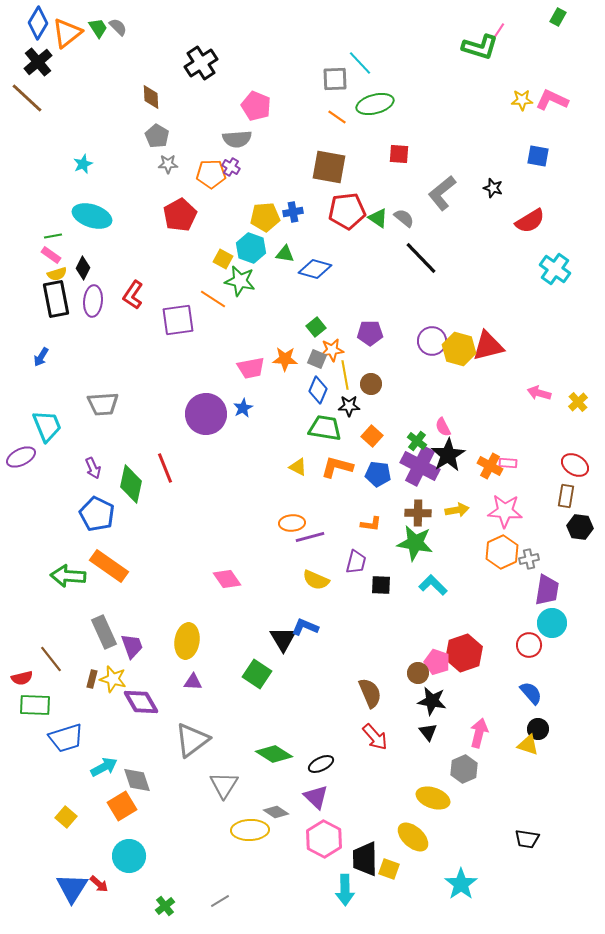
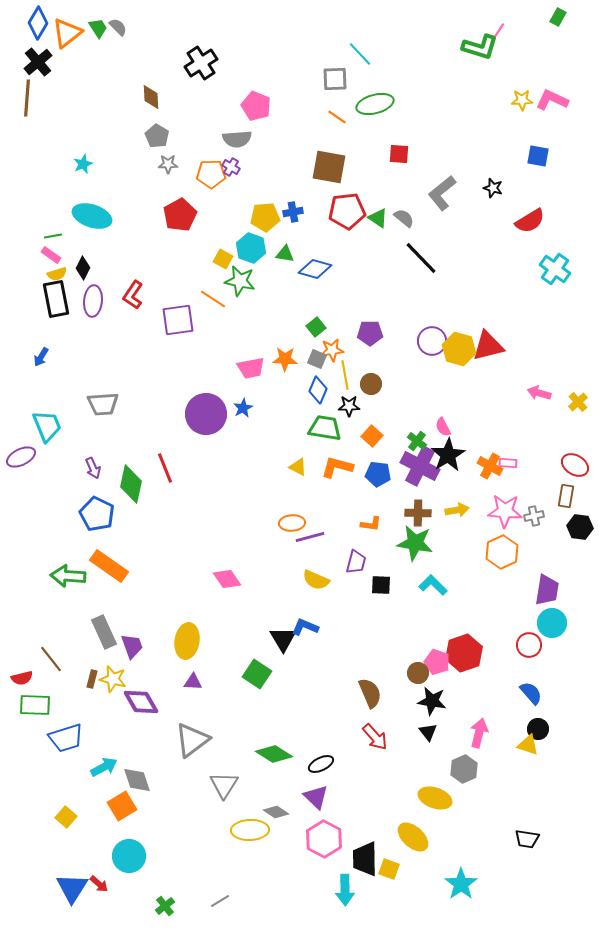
cyan line at (360, 63): moved 9 px up
brown line at (27, 98): rotated 51 degrees clockwise
gray cross at (529, 559): moved 5 px right, 43 px up
yellow ellipse at (433, 798): moved 2 px right
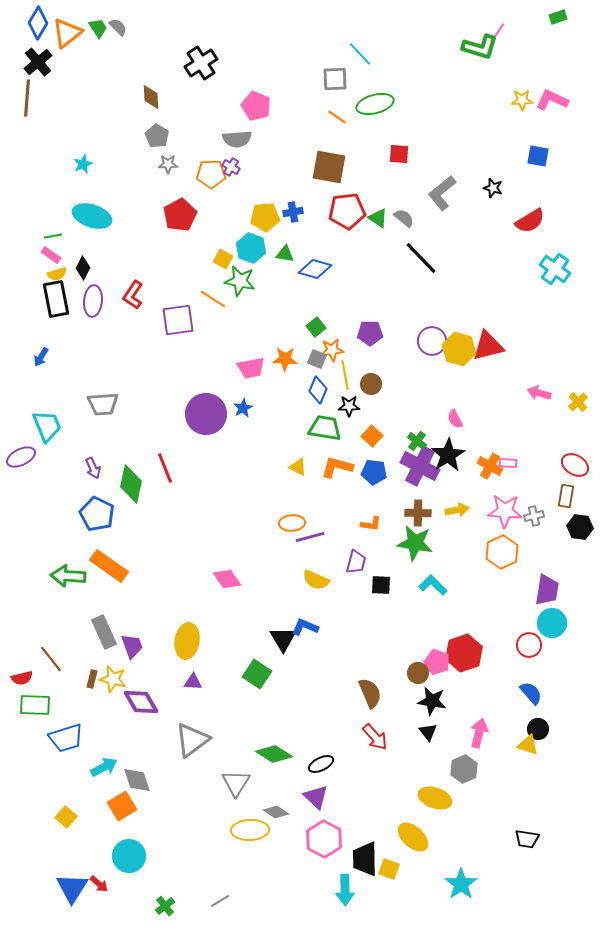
green rectangle at (558, 17): rotated 42 degrees clockwise
pink semicircle at (443, 427): moved 12 px right, 8 px up
blue pentagon at (378, 474): moved 4 px left, 2 px up
gray triangle at (224, 785): moved 12 px right, 2 px up
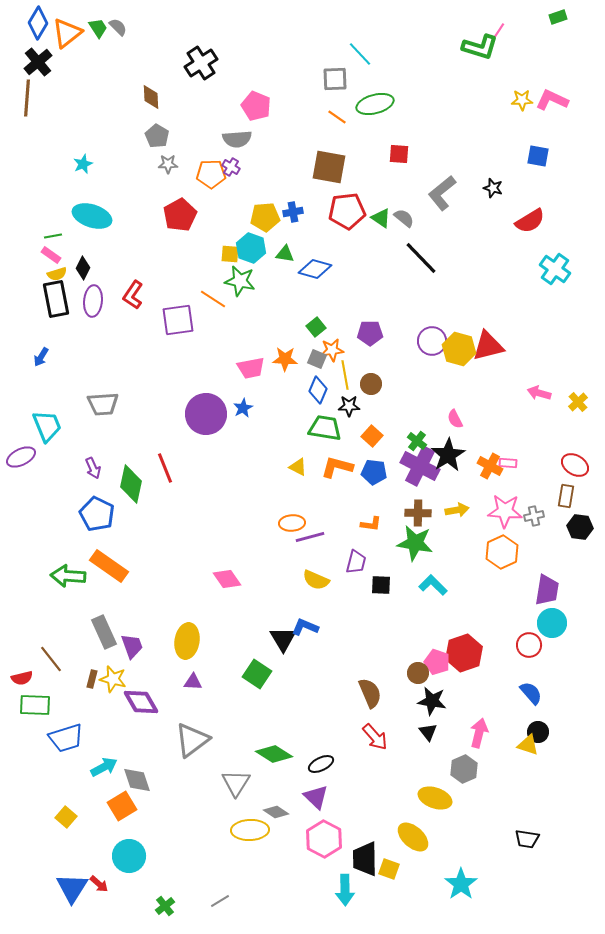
green triangle at (378, 218): moved 3 px right
yellow square at (223, 259): moved 7 px right, 5 px up; rotated 24 degrees counterclockwise
black circle at (538, 729): moved 3 px down
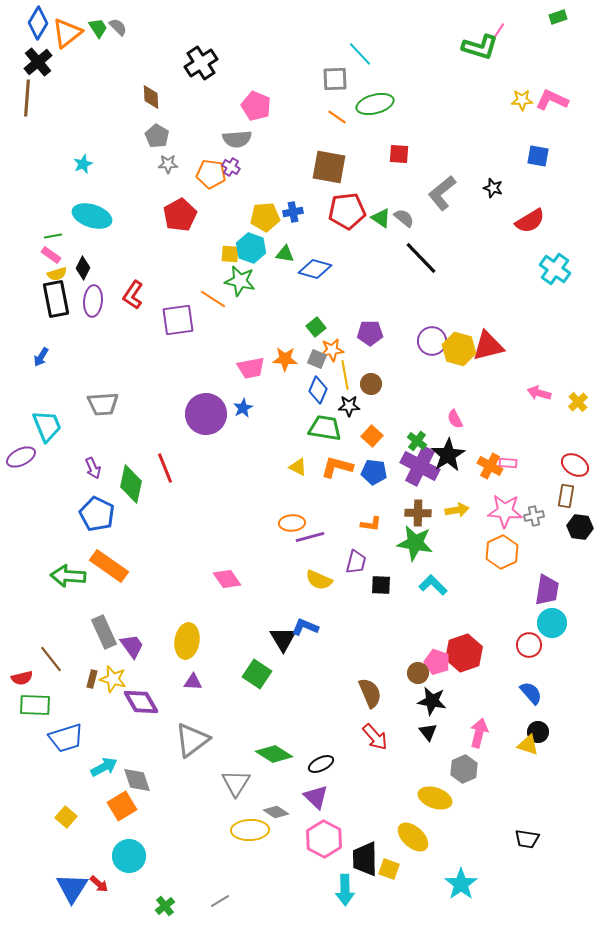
orange pentagon at (211, 174): rotated 8 degrees clockwise
yellow semicircle at (316, 580): moved 3 px right
purple trapezoid at (132, 646): rotated 16 degrees counterclockwise
